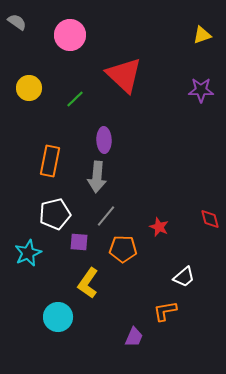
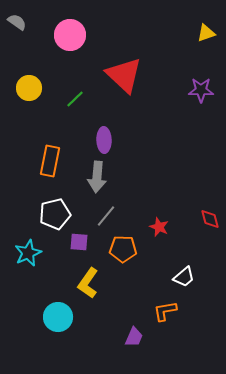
yellow triangle: moved 4 px right, 2 px up
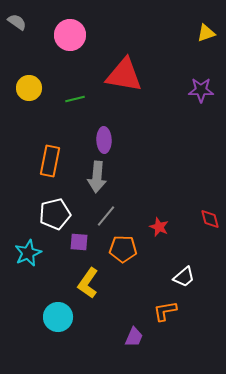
red triangle: rotated 33 degrees counterclockwise
green line: rotated 30 degrees clockwise
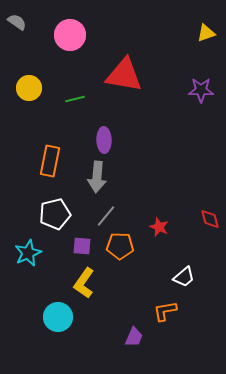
purple square: moved 3 px right, 4 px down
orange pentagon: moved 3 px left, 3 px up
yellow L-shape: moved 4 px left
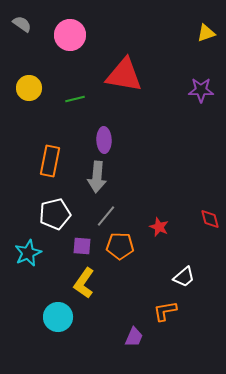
gray semicircle: moved 5 px right, 2 px down
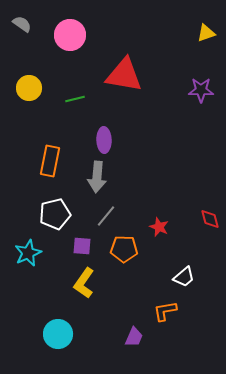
orange pentagon: moved 4 px right, 3 px down
cyan circle: moved 17 px down
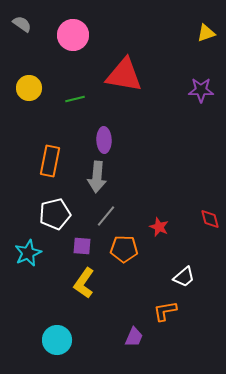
pink circle: moved 3 px right
cyan circle: moved 1 px left, 6 px down
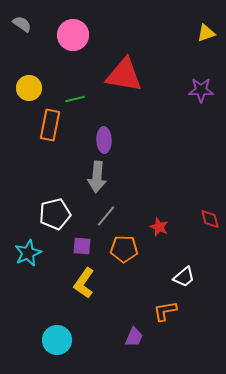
orange rectangle: moved 36 px up
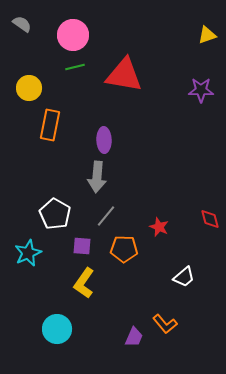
yellow triangle: moved 1 px right, 2 px down
green line: moved 32 px up
white pentagon: rotated 28 degrees counterclockwise
orange L-shape: moved 13 px down; rotated 120 degrees counterclockwise
cyan circle: moved 11 px up
